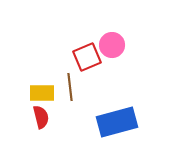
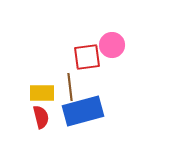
red square: rotated 16 degrees clockwise
blue rectangle: moved 34 px left, 11 px up
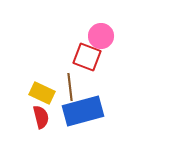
pink circle: moved 11 px left, 9 px up
red square: rotated 28 degrees clockwise
yellow rectangle: rotated 25 degrees clockwise
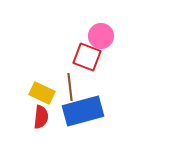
red semicircle: rotated 20 degrees clockwise
